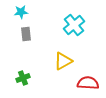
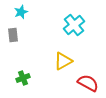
cyan star: rotated 16 degrees counterclockwise
gray rectangle: moved 13 px left, 1 px down
red semicircle: rotated 25 degrees clockwise
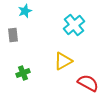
cyan star: moved 4 px right, 1 px up
green cross: moved 5 px up
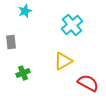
cyan cross: moved 2 px left
gray rectangle: moved 2 px left, 7 px down
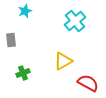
cyan cross: moved 3 px right, 4 px up
gray rectangle: moved 2 px up
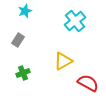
gray rectangle: moved 7 px right; rotated 40 degrees clockwise
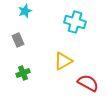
cyan cross: moved 1 px down; rotated 35 degrees counterclockwise
gray rectangle: rotated 56 degrees counterclockwise
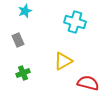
red semicircle: rotated 15 degrees counterclockwise
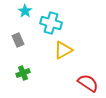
cyan star: rotated 16 degrees counterclockwise
cyan cross: moved 24 px left, 1 px down
yellow triangle: moved 11 px up
red semicircle: rotated 20 degrees clockwise
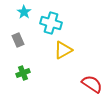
cyan star: moved 1 px left, 1 px down
red semicircle: moved 4 px right, 1 px down
